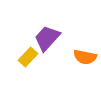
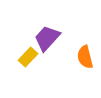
orange semicircle: rotated 65 degrees clockwise
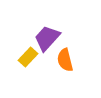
orange semicircle: moved 20 px left, 3 px down
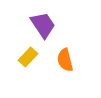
purple trapezoid: moved 4 px left, 13 px up; rotated 104 degrees clockwise
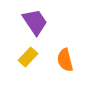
purple trapezoid: moved 8 px left, 3 px up
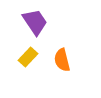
orange semicircle: moved 3 px left
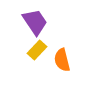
yellow rectangle: moved 9 px right, 7 px up
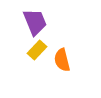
purple trapezoid: rotated 12 degrees clockwise
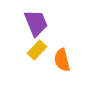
purple trapezoid: moved 1 px right, 1 px down
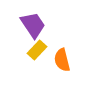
purple trapezoid: moved 3 px left, 2 px down; rotated 12 degrees counterclockwise
